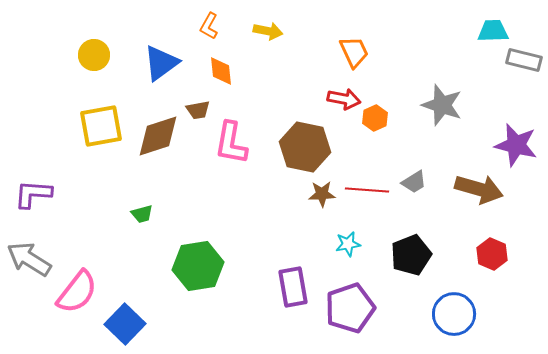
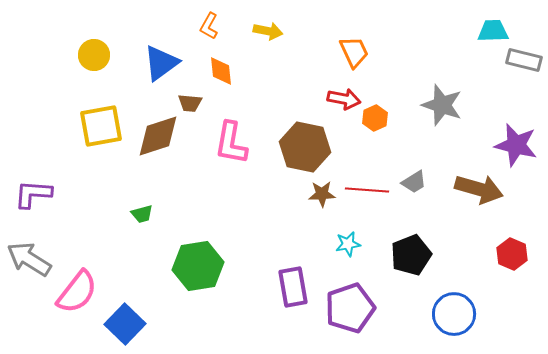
brown trapezoid: moved 8 px left, 7 px up; rotated 15 degrees clockwise
red hexagon: moved 20 px right
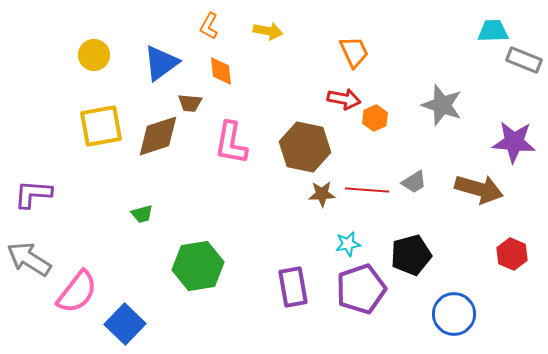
gray rectangle: rotated 8 degrees clockwise
purple star: moved 2 px left, 3 px up; rotated 9 degrees counterclockwise
black pentagon: rotated 6 degrees clockwise
purple pentagon: moved 11 px right, 19 px up
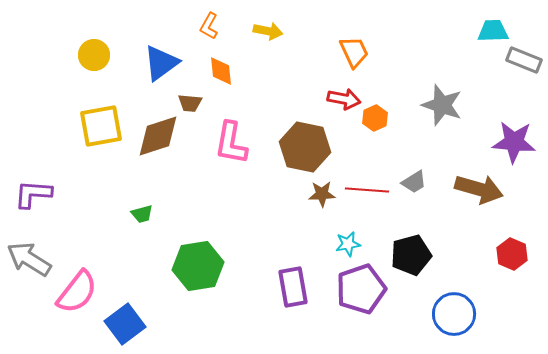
blue square: rotated 9 degrees clockwise
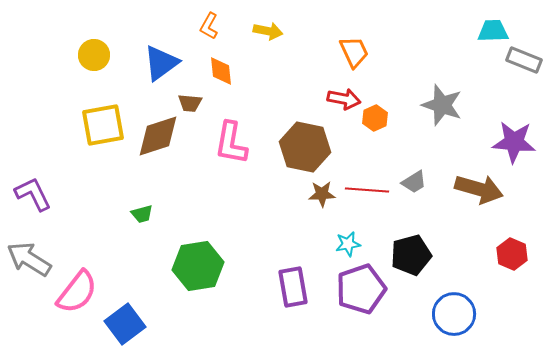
yellow square: moved 2 px right, 1 px up
purple L-shape: rotated 60 degrees clockwise
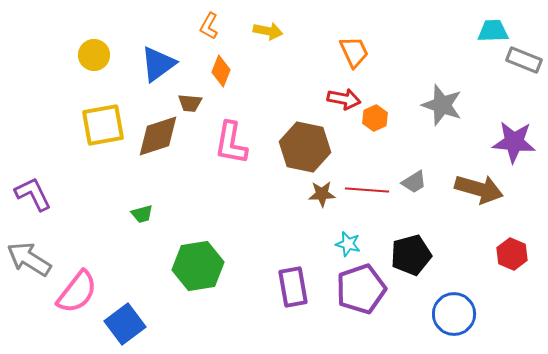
blue triangle: moved 3 px left, 1 px down
orange diamond: rotated 28 degrees clockwise
cyan star: rotated 25 degrees clockwise
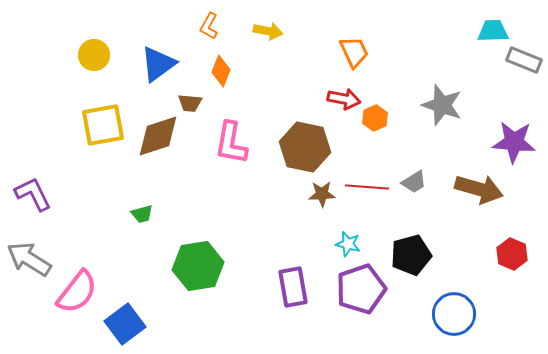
red line: moved 3 px up
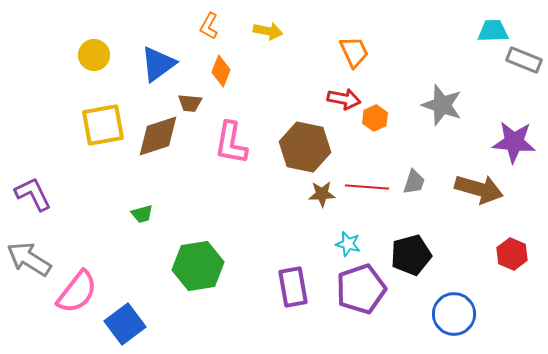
gray trapezoid: rotated 40 degrees counterclockwise
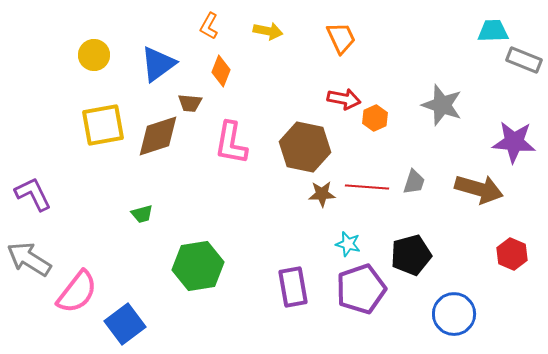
orange trapezoid: moved 13 px left, 14 px up
